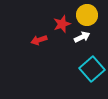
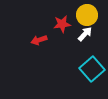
red star: rotated 12 degrees clockwise
white arrow: moved 3 px right, 3 px up; rotated 21 degrees counterclockwise
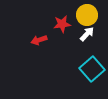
white arrow: moved 2 px right
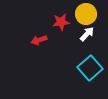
yellow circle: moved 1 px left, 1 px up
red star: moved 1 px left, 2 px up
cyan square: moved 2 px left, 1 px up
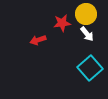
red star: moved 1 px right, 1 px down
white arrow: rotated 98 degrees clockwise
red arrow: moved 1 px left
